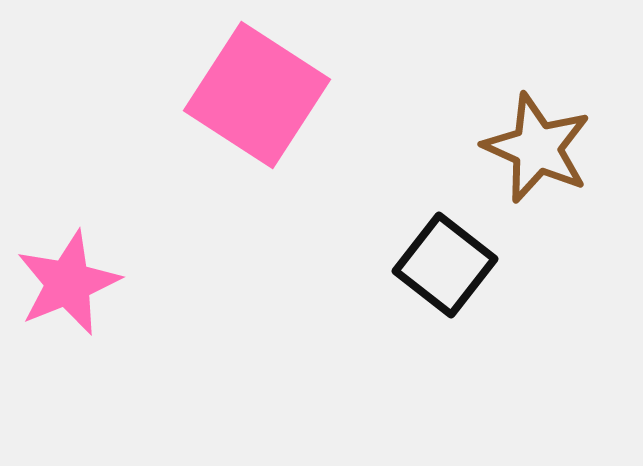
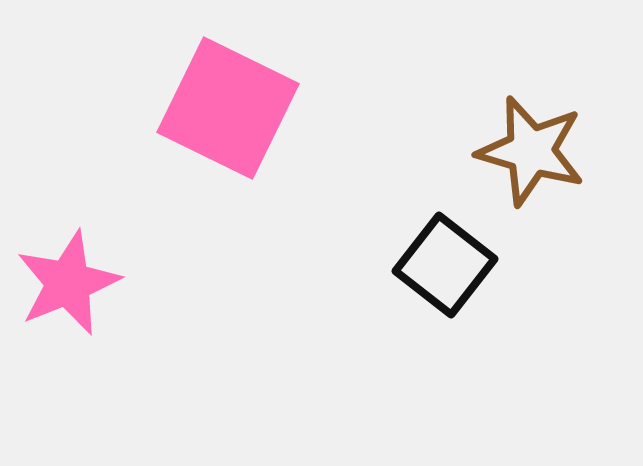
pink square: moved 29 px left, 13 px down; rotated 7 degrees counterclockwise
brown star: moved 6 px left, 3 px down; rotated 8 degrees counterclockwise
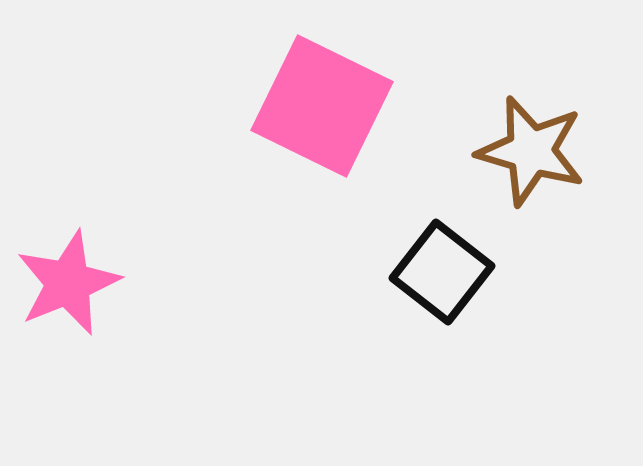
pink square: moved 94 px right, 2 px up
black square: moved 3 px left, 7 px down
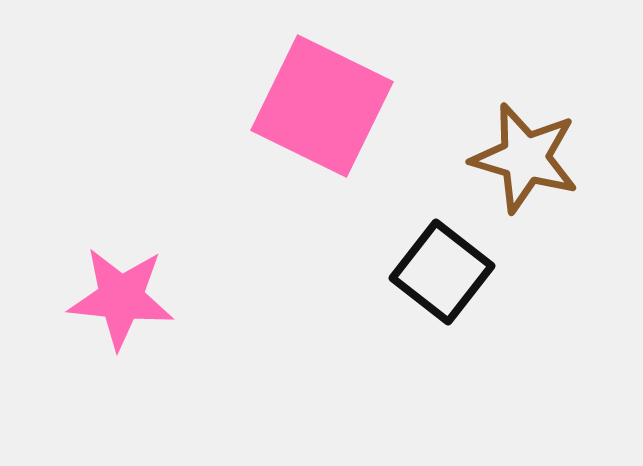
brown star: moved 6 px left, 7 px down
pink star: moved 53 px right, 15 px down; rotated 28 degrees clockwise
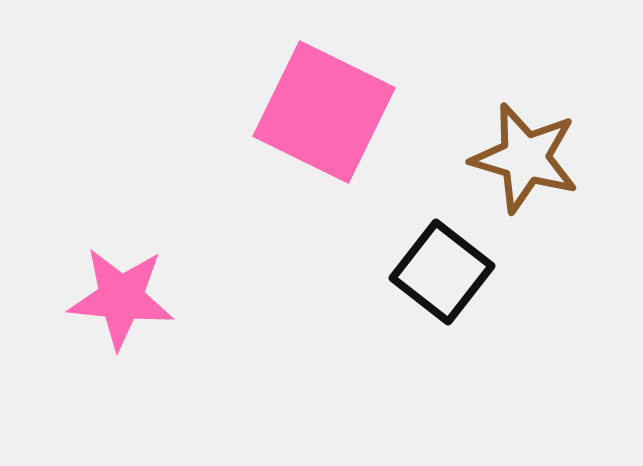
pink square: moved 2 px right, 6 px down
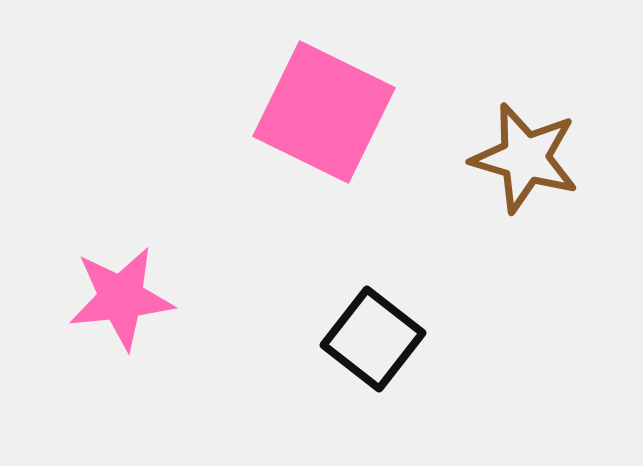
black square: moved 69 px left, 67 px down
pink star: rotated 12 degrees counterclockwise
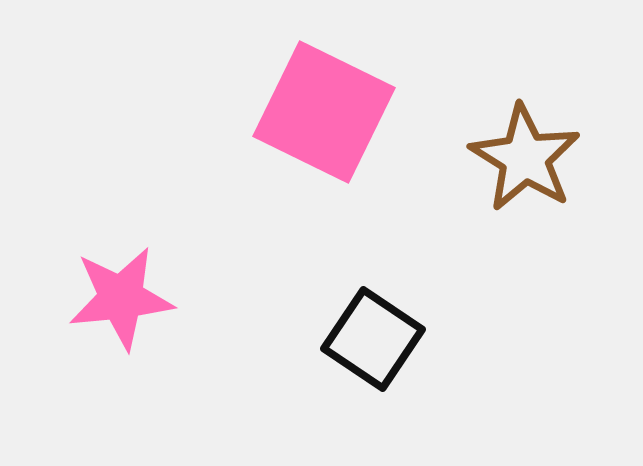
brown star: rotated 16 degrees clockwise
black square: rotated 4 degrees counterclockwise
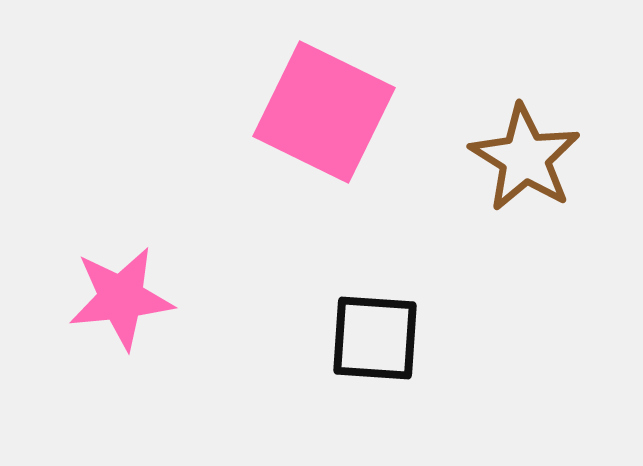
black square: moved 2 px right, 1 px up; rotated 30 degrees counterclockwise
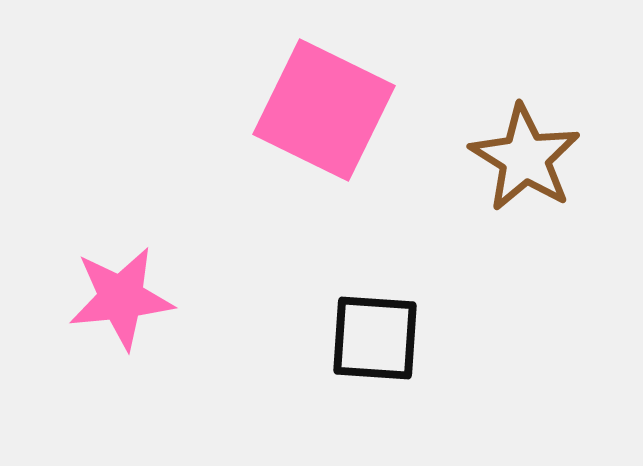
pink square: moved 2 px up
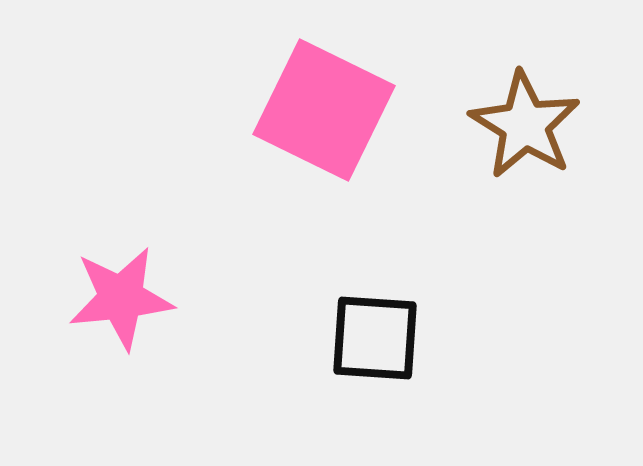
brown star: moved 33 px up
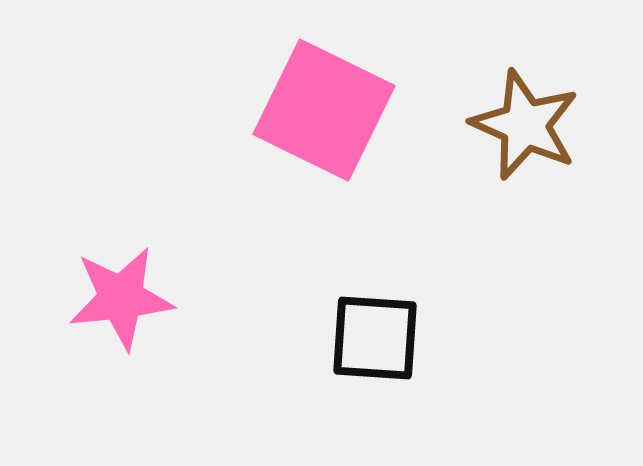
brown star: rotated 8 degrees counterclockwise
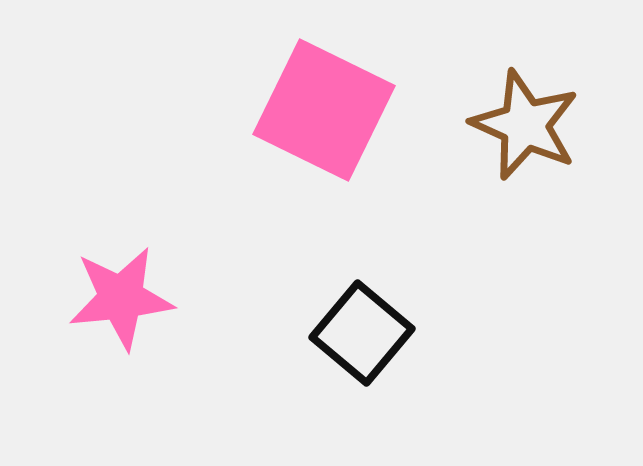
black square: moved 13 px left, 5 px up; rotated 36 degrees clockwise
